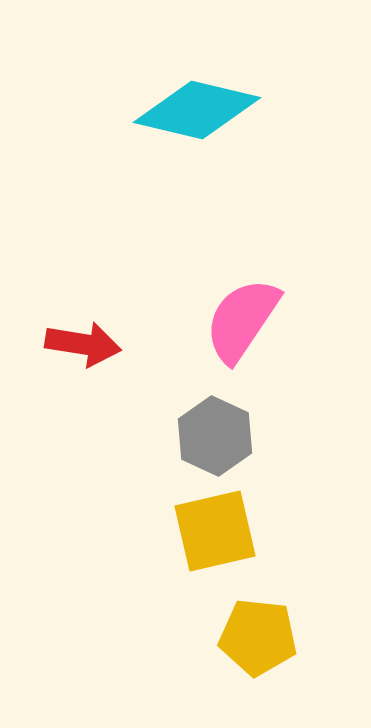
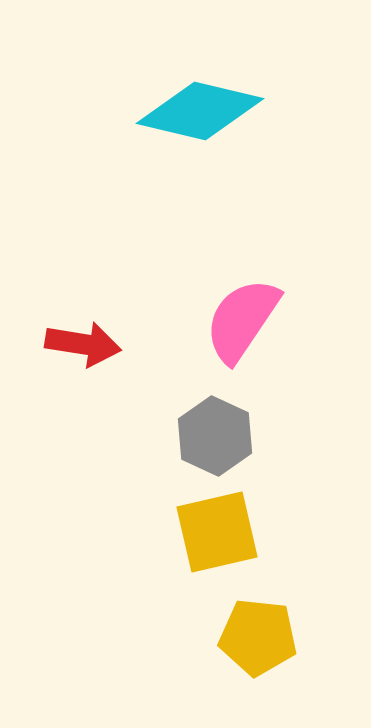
cyan diamond: moved 3 px right, 1 px down
yellow square: moved 2 px right, 1 px down
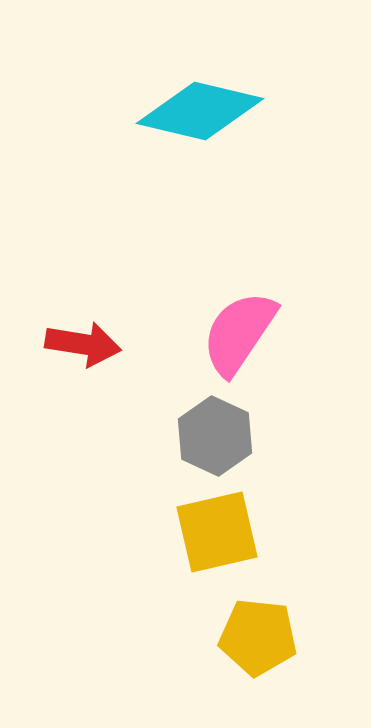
pink semicircle: moved 3 px left, 13 px down
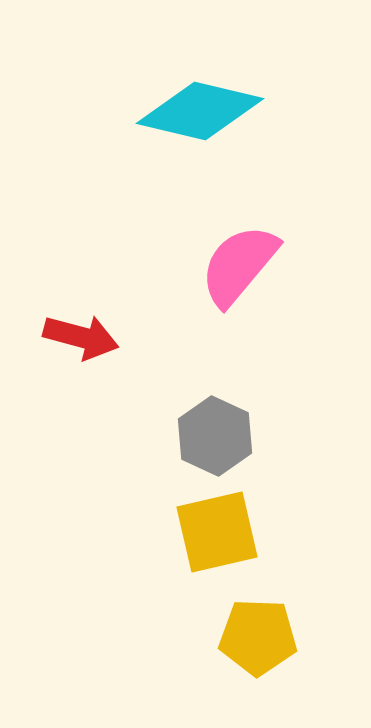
pink semicircle: moved 68 px up; rotated 6 degrees clockwise
red arrow: moved 2 px left, 7 px up; rotated 6 degrees clockwise
yellow pentagon: rotated 4 degrees counterclockwise
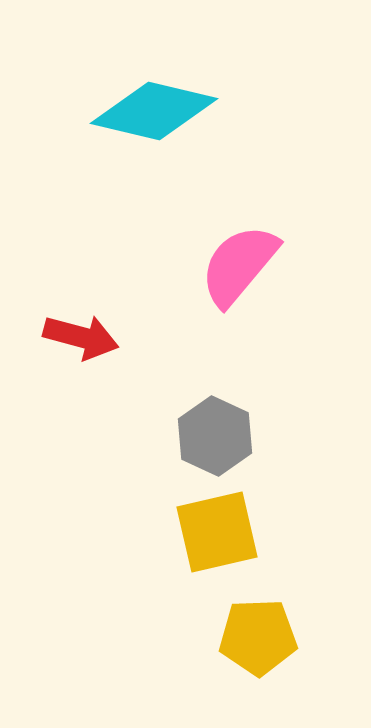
cyan diamond: moved 46 px left
yellow pentagon: rotated 4 degrees counterclockwise
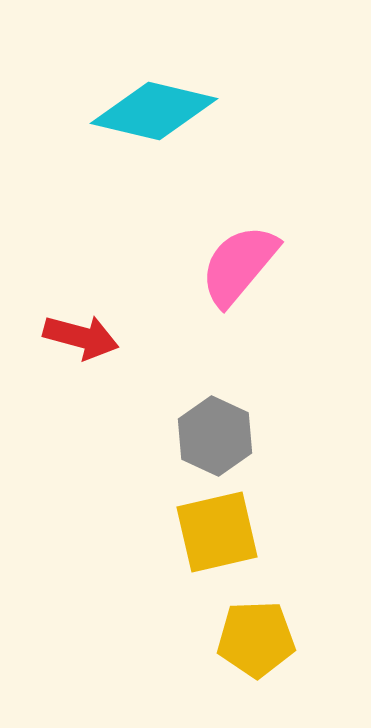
yellow pentagon: moved 2 px left, 2 px down
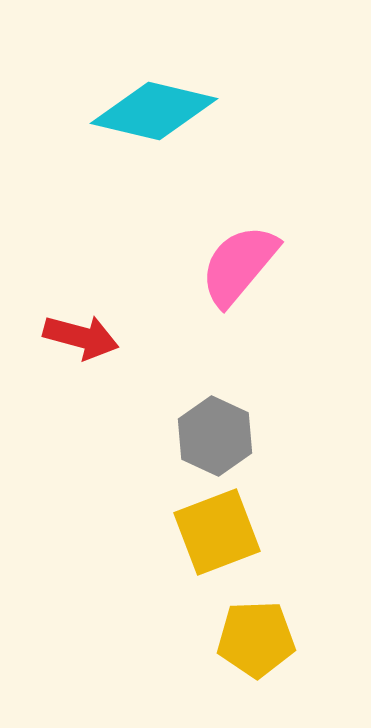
yellow square: rotated 8 degrees counterclockwise
